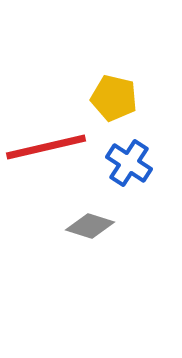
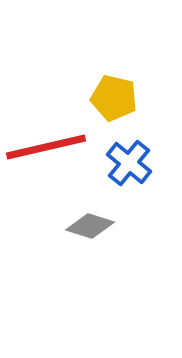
blue cross: rotated 6 degrees clockwise
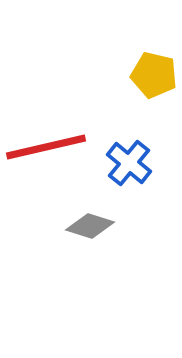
yellow pentagon: moved 40 px right, 23 px up
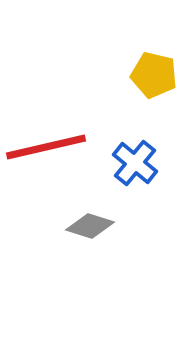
blue cross: moved 6 px right
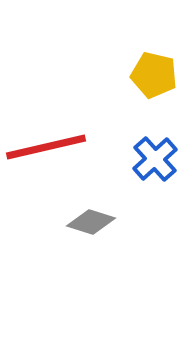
blue cross: moved 20 px right, 4 px up; rotated 9 degrees clockwise
gray diamond: moved 1 px right, 4 px up
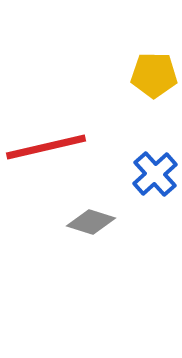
yellow pentagon: rotated 12 degrees counterclockwise
blue cross: moved 15 px down
